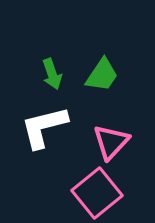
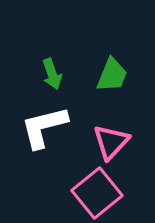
green trapezoid: moved 10 px right; rotated 12 degrees counterclockwise
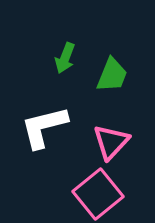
green arrow: moved 13 px right, 16 px up; rotated 40 degrees clockwise
pink square: moved 1 px right, 1 px down
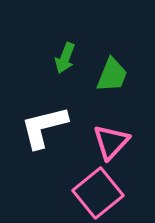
pink square: moved 1 px up
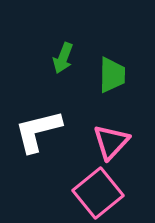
green arrow: moved 2 px left
green trapezoid: rotated 21 degrees counterclockwise
white L-shape: moved 6 px left, 4 px down
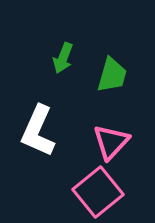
green trapezoid: rotated 15 degrees clockwise
white L-shape: rotated 52 degrees counterclockwise
pink square: moved 1 px up
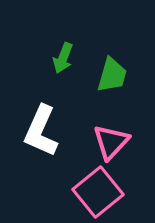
white L-shape: moved 3 px right
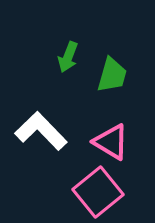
green arrow: moved 5 px right, 1 px up
white L-shape: rotated 112 degrees clockwise
pink triangle: rotated 42 degrees counterclockwise
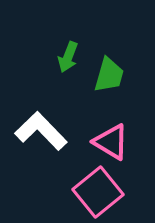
green trapezoid: moved 3 px left
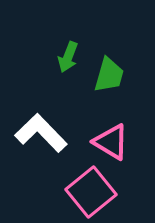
white L-shape: moved 2 px down
pink square: moved 7 px left
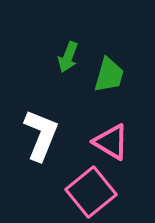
white L-shape: moved 2 px down; rotated 66 degrees clockwise
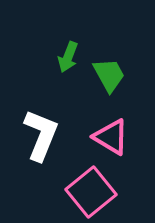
green trapezoid: rotated 45 degrees counterclockwise
pink triangle: moved 5 px up
